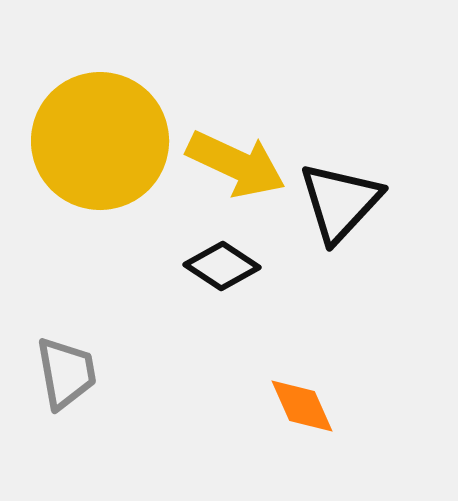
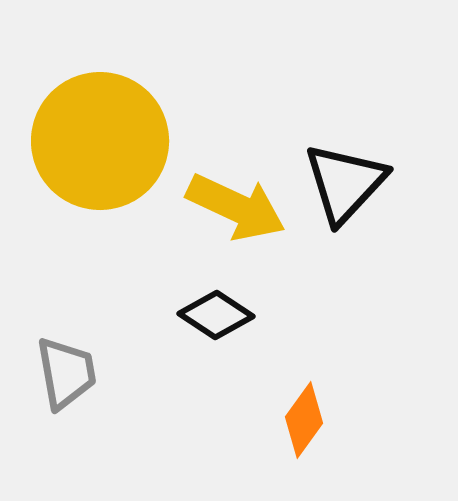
yellow arrow: moved 43 px down
black triangle: moved 5 px right, 19 px up
black diamond: moved 6 px left, 49 px down
orange diamond: moved 2 px right, 14 px down; rotated 60 degrees clockwise
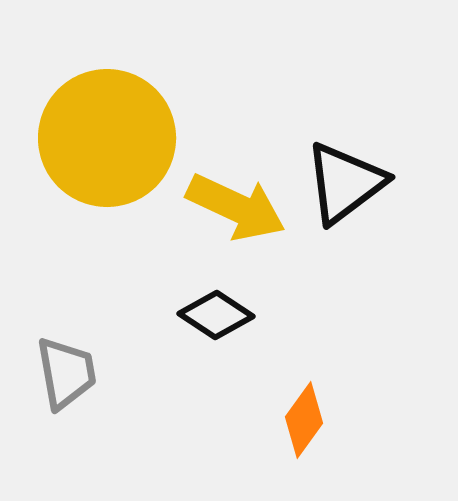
yellow circle: moved 7 px right, 3 px up
black triangle: rotated 10 degrees clockwise
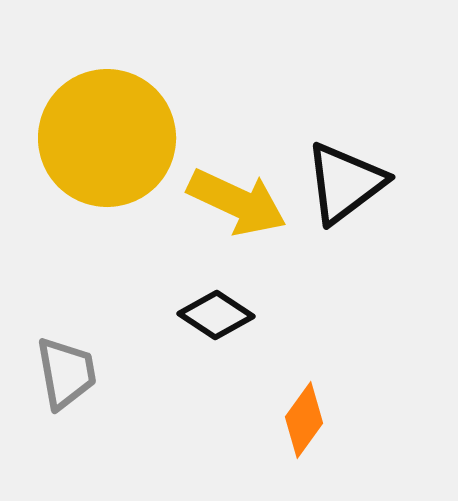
yellow arrow: moved 1 px right, 5 px up
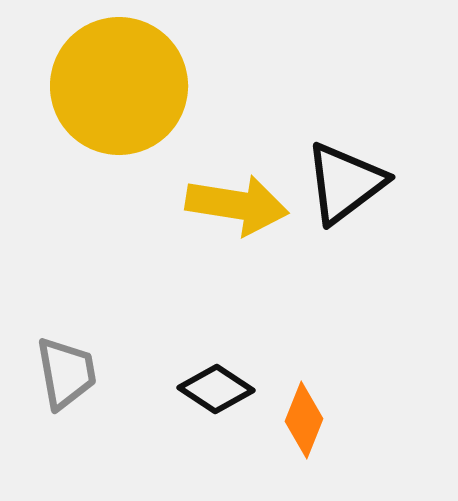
yellow circle: moved 12 px right, 52 px up
yellow arrow: moved 3 px down; rotated 16 degrees counterclockwise
black diamond: moved 74 px down
orange diamond: rotated 14 degrees counterclockwise
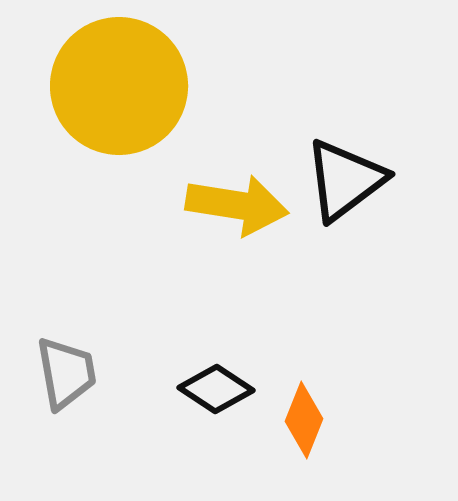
black triangle: moved 3 px up
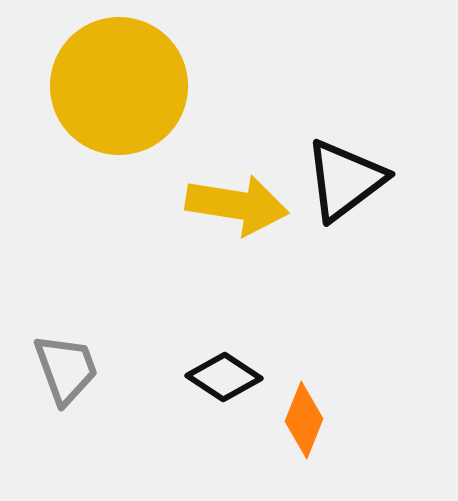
gray trapezoid: moved 4 px up; rotated 10 degrees counterclockwise
black diamond: moved 8 px right, 12 px up
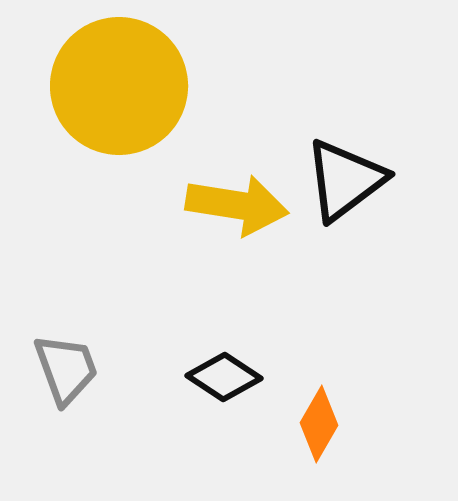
orange diamond: moved 15 px right, 4 px down; rotated 8 degrees clockwise
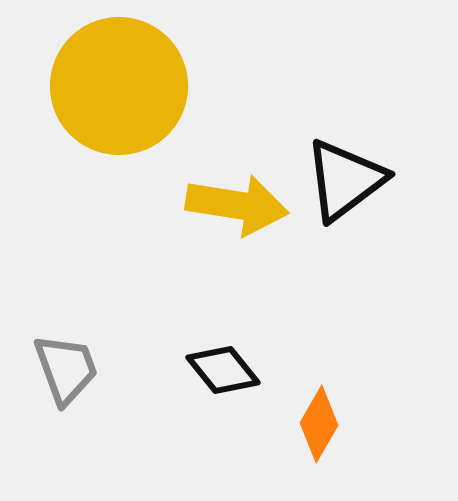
black diamond: moved 1 px left, 7 px up; rotated 18 degrees clockwise
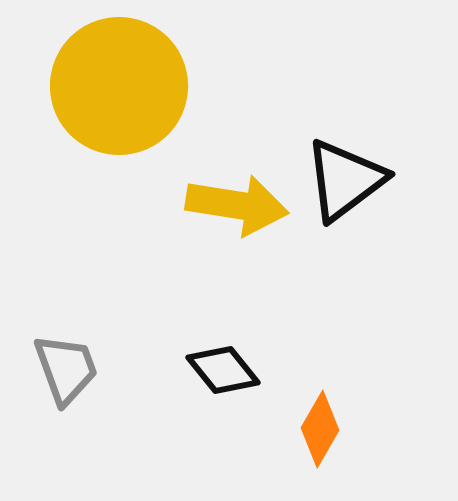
orange diamond: moved 1 px right, 5 px down
